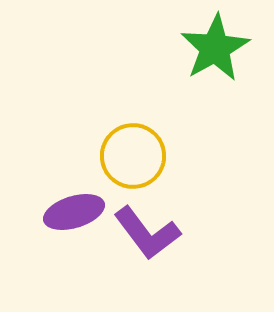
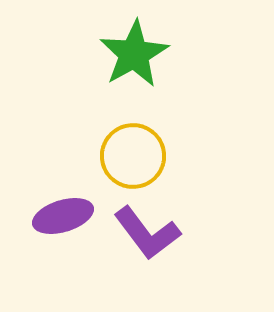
green star: moved 81 px left, 6 px down
purple ellipse: moved 11 px left, 4 px down
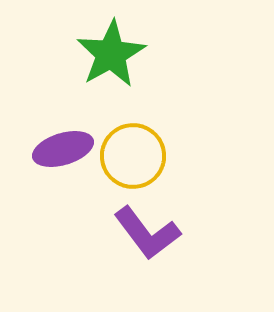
green star: moved 23 px left
purple ellipse: moved 67 px up
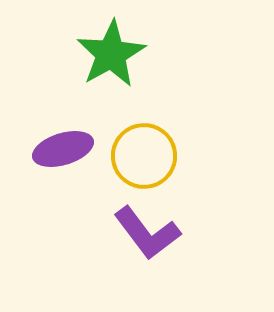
yellow circle: moved 11 px right
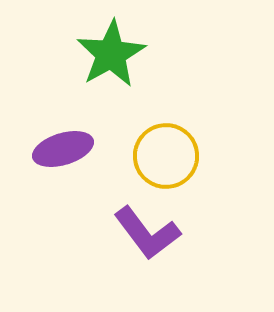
yellow circle: moved 22 px right
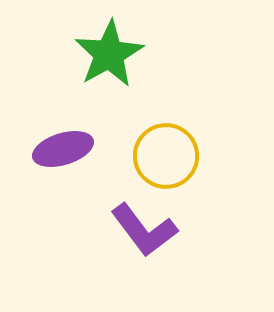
green star: moved 2 px left
purple L-shape: moved 3 px left, 3 px up
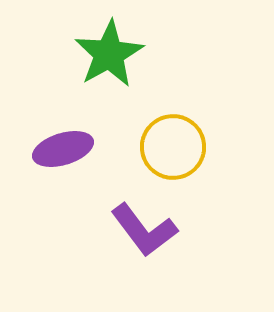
yellow circle: moved 7 px right, 9 px up
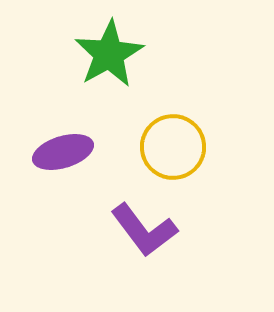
purple ellipse: moved 3 px down
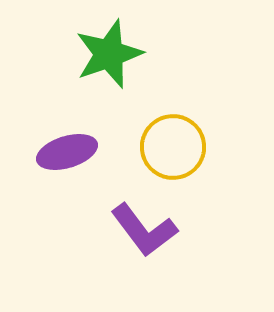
green star: rotated 10 degrees clockwise
purple ellipse: moved 4 px right
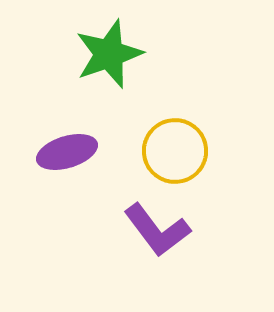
yellow circle: moved 2 px right, 4 px down
purple L-shape: moved 13 px right
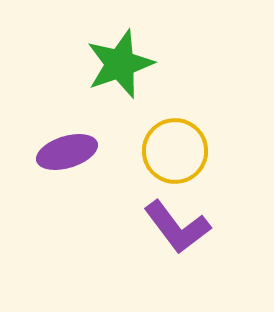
green star: moved 11 px right, 10 px down
purple L-shape: moved 20 px right, 3 px up
